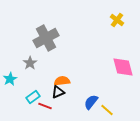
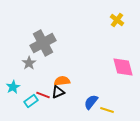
gray cross: moved 3 px left, 5 px down
gray star: moved 1 px left
cyan star: moved 3 px right, 8 px down
cyan rectangle: moved 2 px left, 4 px down
red line: moved 2 px left, 11 px up
yellow line: rotated 24 degrees counterclockwise
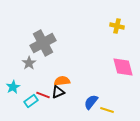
yellow cross: moved 6 px down; rotated 24 degrees counterclockwise
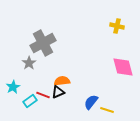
cyan rectangle: moved 1 px left
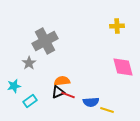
yellow cross: rotated 16 degrees counterclockwise
gray cross: moved 2 px right, 2 px up
cyan star: moved 1 px right, 1 px up; rotated 16 degrees clockwise
red line: moved 25 px right
blue semicircle: rotated 133 degrees counterclockwise
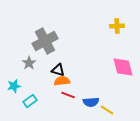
black triangle: moved 22 px up; rotated 40 degrees clockwise
yellow line: rotated 16 degrees clockwise
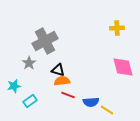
yellow cross: moved 2 px down
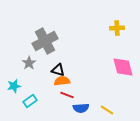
red line: moved 1 px left
blue semicircle: moved 10 px left, 6 px down
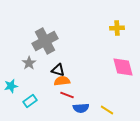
cyan star: moved 3 px left
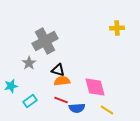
pink diamond: moved 28 px left, 20 px down
red line: moved 6 px left, 5 px down
blue semicircle: moved 4 px left
